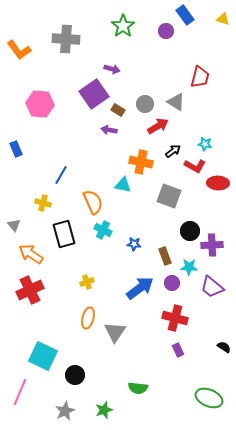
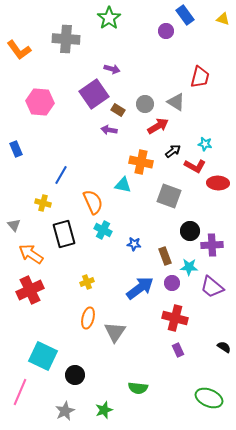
green star at (123, 26): moved 14 px left, 8 px up
pink hexagon at (40, 104): moved 2 px up
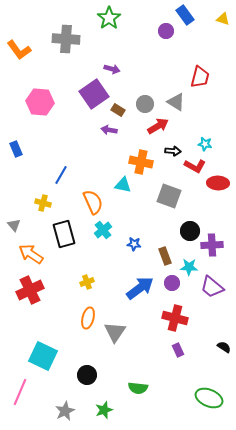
black arrow at (173, 151): rotated 42 degrees clockwise
cyan cross at (103, 230): rotated 24 degrees clockwise
black circle at (75, 375): moved 12 px right
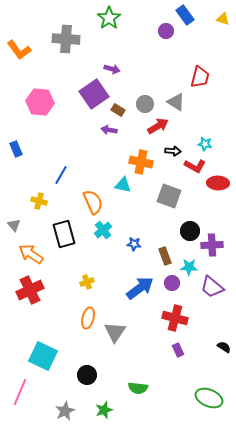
yellow cross at (43, 203): moved 4 px left, 2 px up
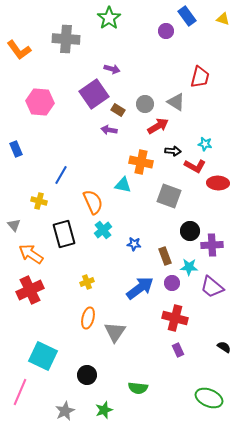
blue rectangle at (185, 15): moved 2 px right, 1 px down
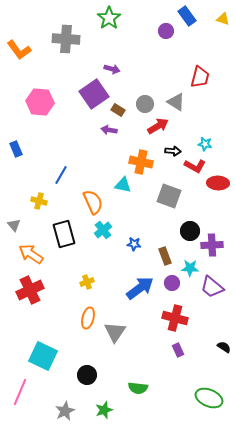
cyan star at (189, 267): moved 1 px right, 1 px down
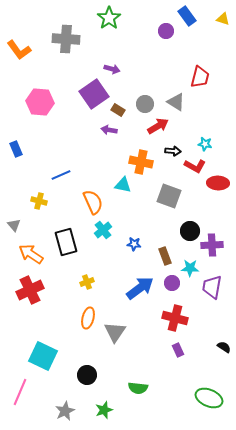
blue line at (61, 175): rotated 36 degrees clockwise
black rectangle at (64, 234): moved 2 px right, 8 px down
purple trapezoid at (212, 287): rotated 60 degrees clockwise
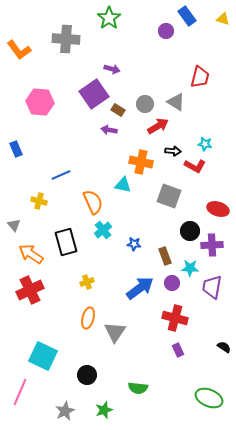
red ellipse at (218, 183): moved 26 px down; rotated 15 degrees clockwise
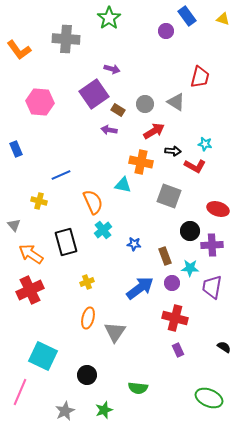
red arrow at (158, 126): moved 4 px left, 5 px down
